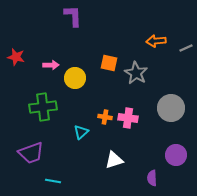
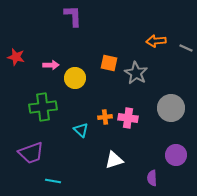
gray line: rotated 48 degrees clockwise
orange cross: rotated 16 degrees counterclockwise
cyan triangle: moved 2 px up; rotated 35 degrees counterclockwise
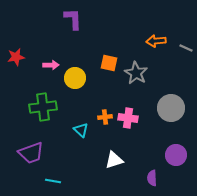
purple L-shape: moved 3 px down
red star: rotated 24 degrees counterclockwise
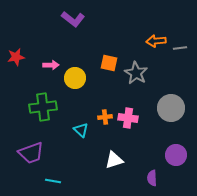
purple L-shape: rotated 130 degrees clockwise
gray line: moved 6 px left; rotated 32 degrees counterclockwise
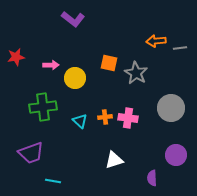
cyan triangle: moved 1 px left, 9 px up
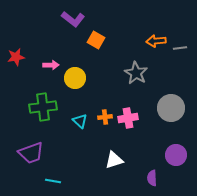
orange square: moved 13 px left, 23 px up; rotated 18 degrees clockwise
pink cross: rotated 18 degrees counterclockwise
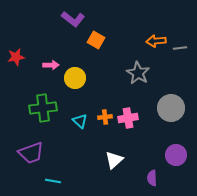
gray star: moved 2 px right
green cross: moved 1 px down
white triangle: rotated 24 degrees counterclockwise
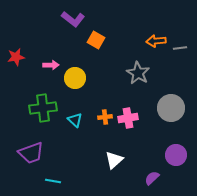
cyan triangle: moved 5 px left, 1 px up
purple semicircle: rotated 49 degrees clockwise
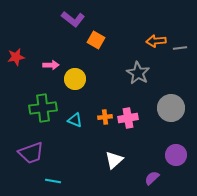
yellow circle: moved 1 px down
cyan triangle: rotated 21 degrees counterclockwise
